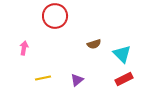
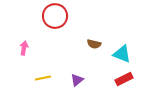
brown semicircle: rotated 32 degrees clockwise
cyan triangle: rotated 24 degrees counterclockwise
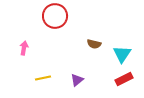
cyan triangle: rotated 42 degrees clockwise
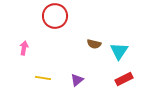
cyan triangle: moved 3 px left, 3 px up
yellow line: rotated 21 degrees clockwise
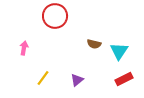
yellow line: rotated 63 degrees counterclockwise
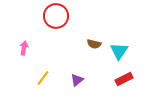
red circle: moved 1 px right
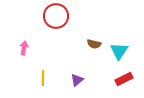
yellow line: rotated 35 degrees counterclockwise
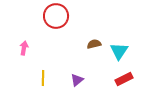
brown semicircle: rotated 152 degrees clockwise
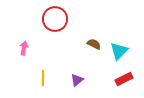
red circle: moved 1 px left, 3 px down
brown semicircle: rotated 40 degrees clockwise
cyan triangle: rotated 12 degrees clockwise
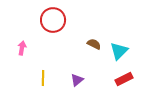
red circle: moved 2 px left, 1 px down
pink arrow: moved 2 px left
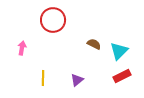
red rectangle: moved 2 px left, 3 px up
